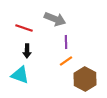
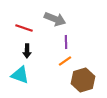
orange line: moved 1 px left
brown hexagon: moved 2 px left, 1 px down; rotated 15 degrees clockwise
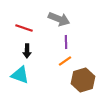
gray arrow: moved 4 px right
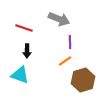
purple line: moved 4 px right
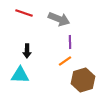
red line: moved 15 px up
cyan triangle: rotated 18 degrees counterclockwise
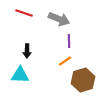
purple line: moved 1 px left, 1 px up
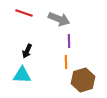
black arrow: rotated 24 degrees clockwise
orange line: moved 1 px right, 1 px down; rotated 56 degrees counterclockwise
cyan triangle: moved 2 px right
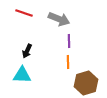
orange line: moved 2 px right
brown hexagon: moved 3 px right, 3 px down
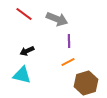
red line: moved 1 px down; rotated 18 degrees clockwise
gray arrow: moved 2 px left
black arrow: rotated 40 degrees clockwise
orange line: rotated 64 degrees clockwise
cyan triangle: rotated 12 degrees clockwise
